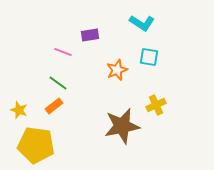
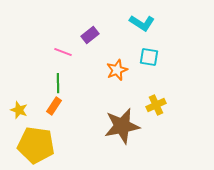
purple rectangle: rotated 30 degrees counterclockwise
green line: rotated 54 degrees clockwise
orange rectangle: rotated 18 degrees counterclockwise
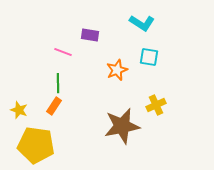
purple rectangle: rotated 48 degrees clockwise
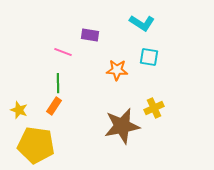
orange star: rotated 25 degrees clockwise
yellow cross: moved 2 px left, 3 px down
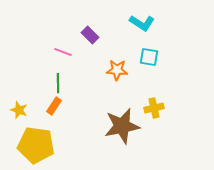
purple rectangle: rotated 36 degrees clockwise
yellow cross: rotated 12 degrees clockwise
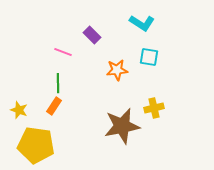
purple rectangle: moved 2 px right
orange star: rotated 10 degrees counterclockwise
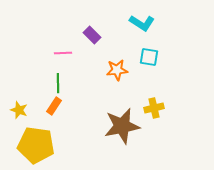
pink line: moved 1 px down; rotated 24 degrees counterclockwise
